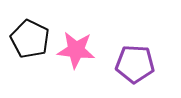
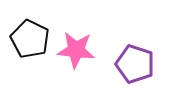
purple pentagon: rotated 15 degrees clockwise
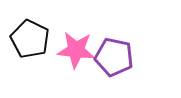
purple pentagon: moved 21 px left, 7 px up; rotated 6 degrees counterclockwise
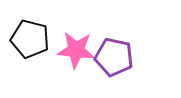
black pentagon: rotated 12 degrees counterclockwise
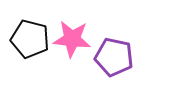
pink star: moved 4 px left, 11 px up
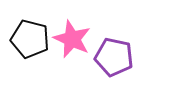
pink star: rotated 18 degrees clockwise
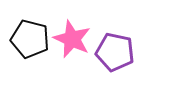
purple pentagon: moved 1 px right, 5 px up
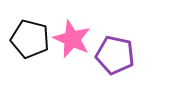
purple pentagon: moved 3 px down
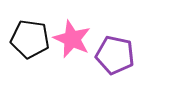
black pentagon: rotated 6 degrees counterclockwise
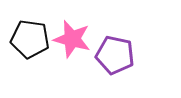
pink star: rotated 9 degrees counterclockwise
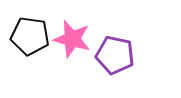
black pentagon: moved 3 px up
